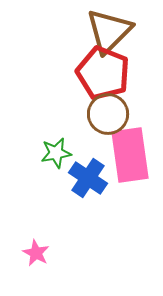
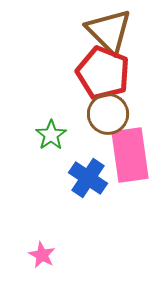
brown triangle: rotated 30 degrees counterclockwise
green star: moved 5 px left, 18 px up; rotated 24 degrees counterclockwise
pink star: moved 6 px right, 2 px down
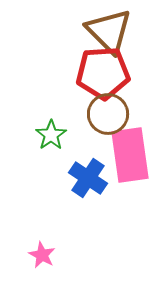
red pentagon: rotated 26 degrees counterclockwise
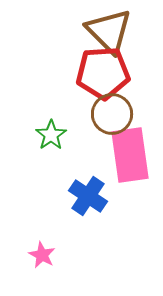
brown circle: moved 4 px right
blue cross: moved 18 px down
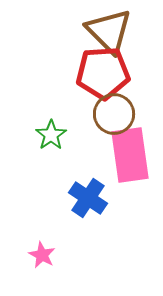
brown circle: moved 2 px right
blue cross: moved 2 px down
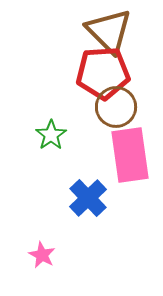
brown circle: moved 2 px right, 7 px up
blue cross: rotated 12 degrees clockwise
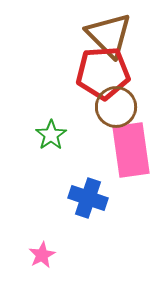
brown triangle: moved 4 px down
pink rectangle: moved 1 px right, 5 px up
blue cross: rotated 27 degrees counterclockwise
pink star: rotated 16 degrees clockwise
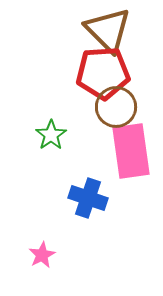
brown triangle: moved 1 px left, 5 px up
pink rectangle: moved 1 px down
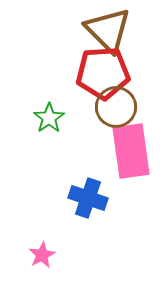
green star: moved 2 px left, 17 px up
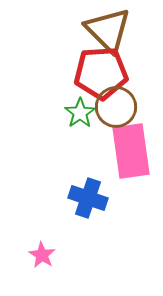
red pentagon: moved 2 px left
green star: moved 31 px right, 5 px up
pink star: rotated 12 degrees counterclockwise
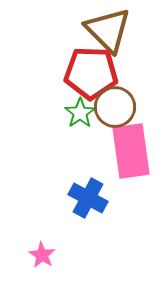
red pentagon: moved 10 px left; rotated 6 degrees clockwise
brown circle: moved 1 px left
blue cross: rotated 9 degrees clockwise
